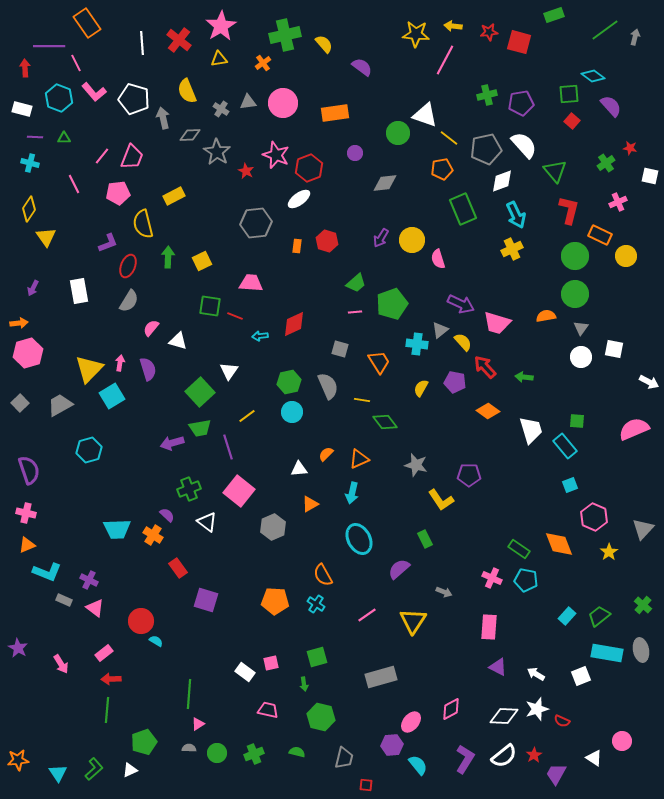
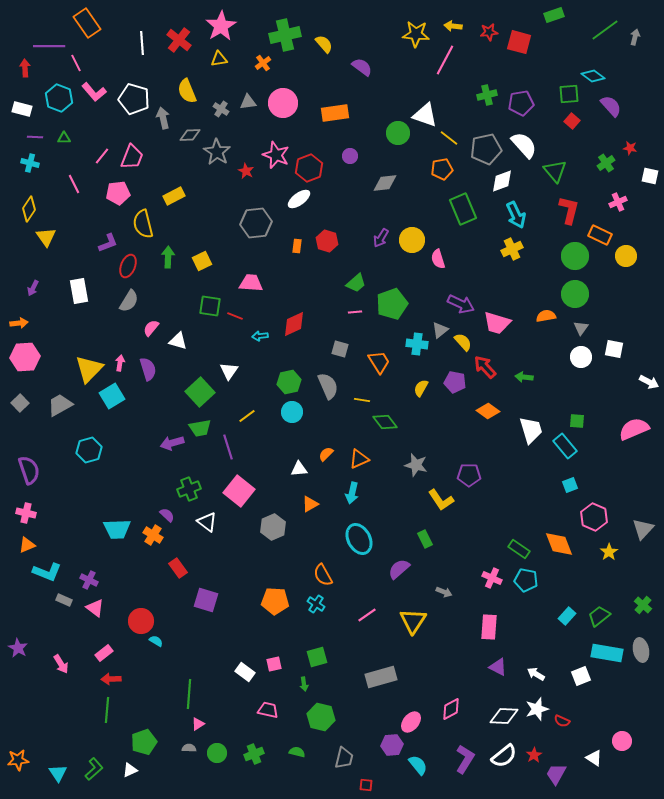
purple circle at (355, 153): moved 5 px left, 3 px down
pink hexagon at (28, 353): moved 3 px left, 4 px down; rotated 12 degrees clockwise
pink square at (271, 663): moved 3 px right, 1 px down
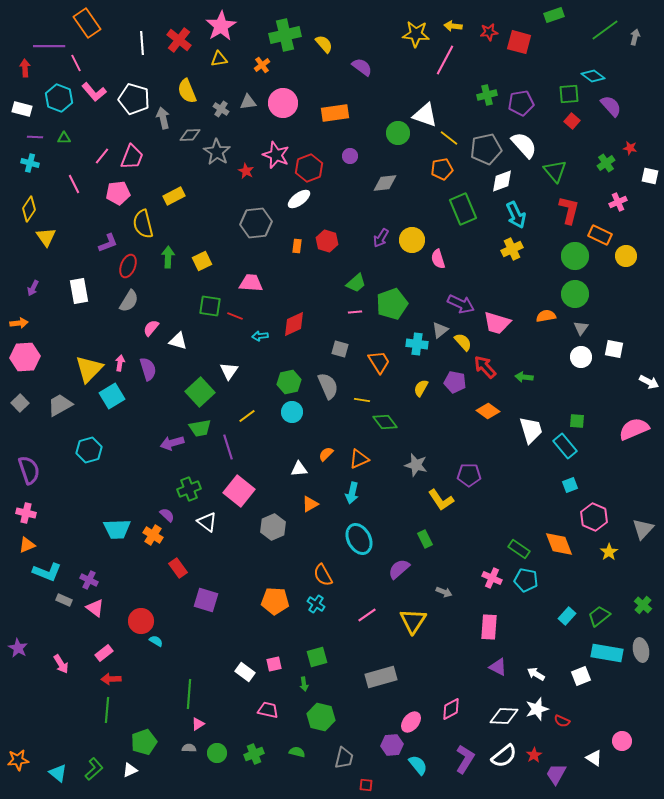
orange cross at (263, 63): moved 1 px left, 2 px down
cyan triangle at (58, 773): rotated 18 degrees counterclockwise
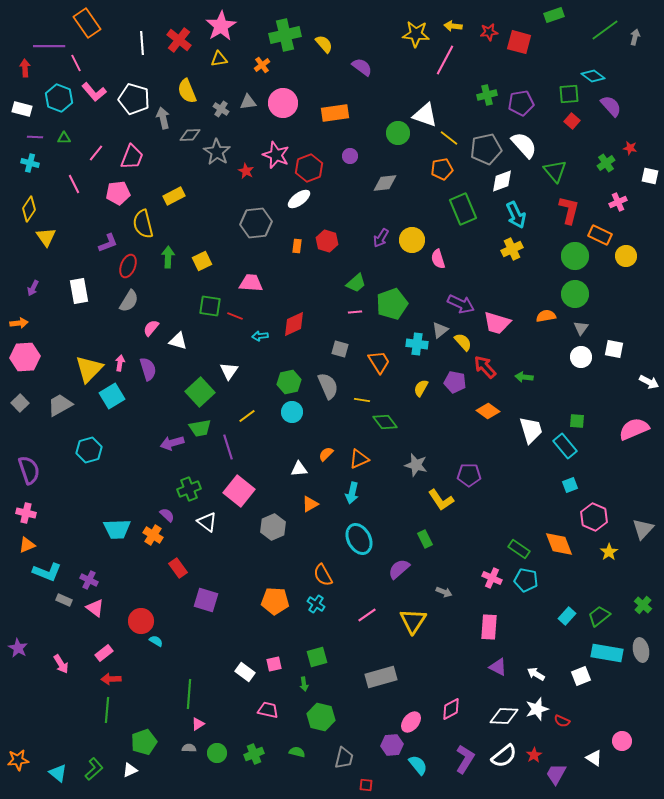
pink line at (102, 156): moved 6 px left, 3 px up
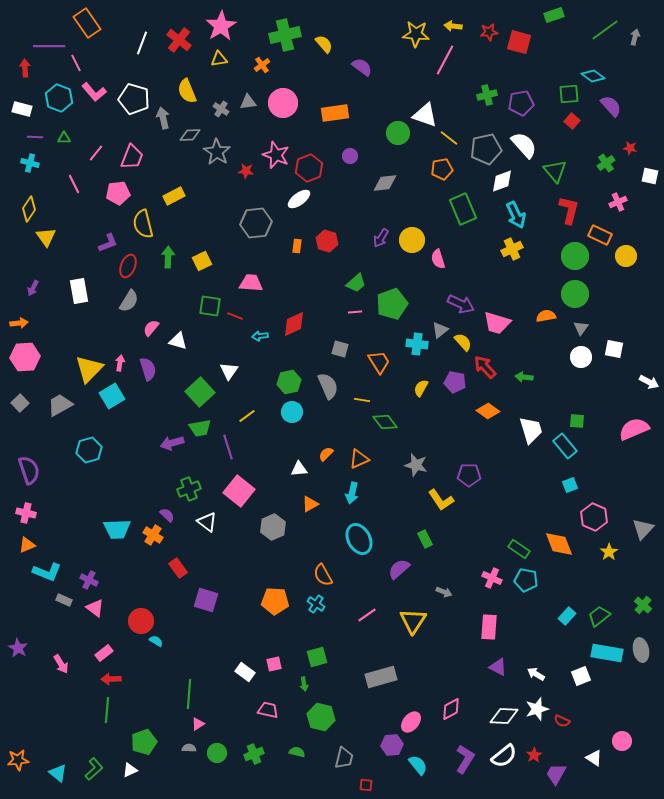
white line at (142, 43): rotated 25 degrees clockwise
red star at (246, 171): rotated 21 degrees counterclockwise
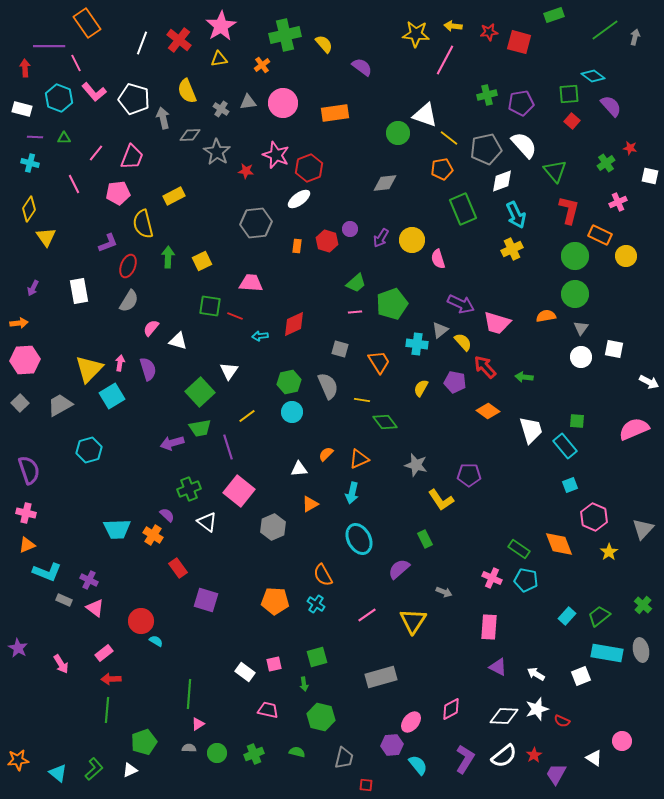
purple circle at (350, 156): moved 73 px down
pink hexagon at (25, 357): moved 3 px down
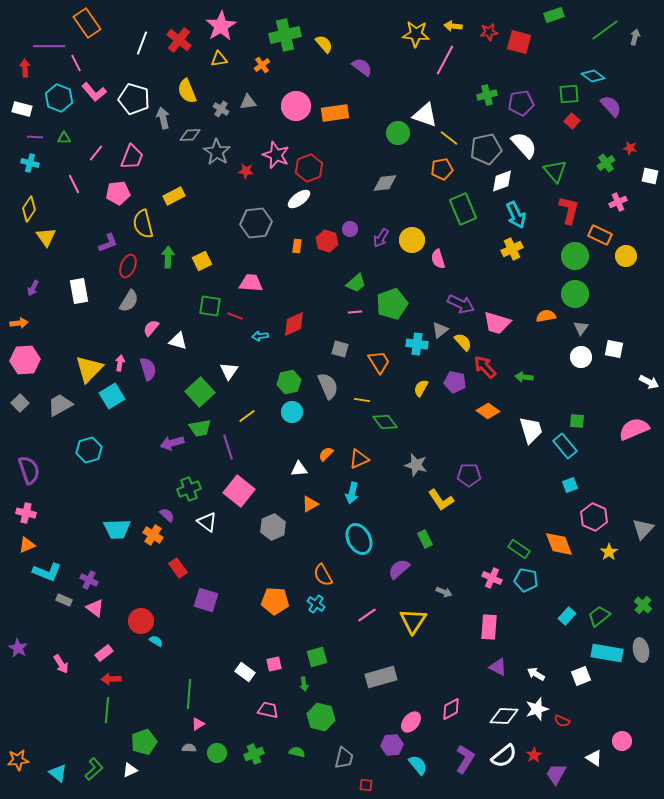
pink circle at (283, 103): moved 13 px right, 3 px down
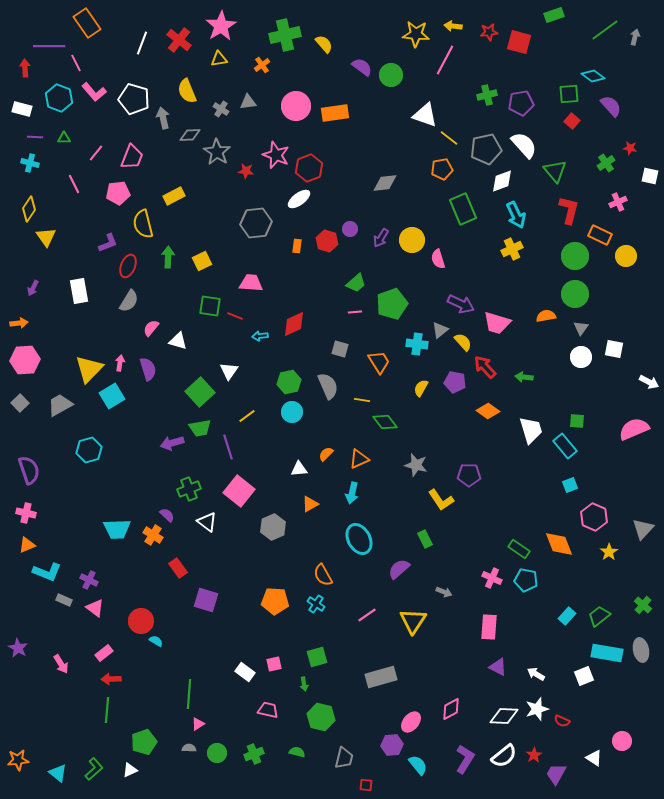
green circle at (398, 133): moved 7 px left, 58 px up
white square at (581, 676): moved 3 px right
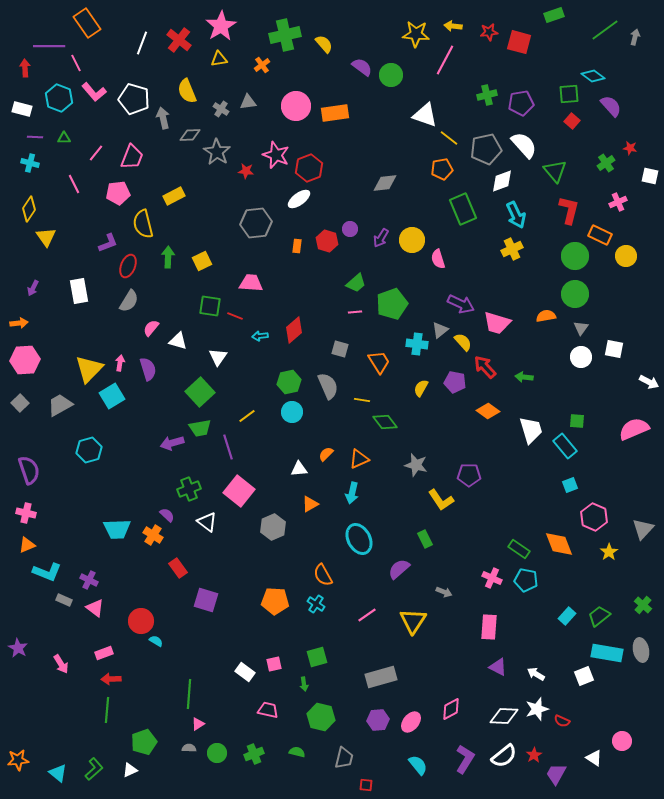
red diamond at (294, 324): moved 6 px down; rotated 16 degrees counterclockwise
white triangle at (229, 371): moved 11 px left, 14 px up
pink rectangle at (104, 653): rotated 18 degrees clockwise
purple hexagon at (392, 745): moved 14 px left, 25 px up
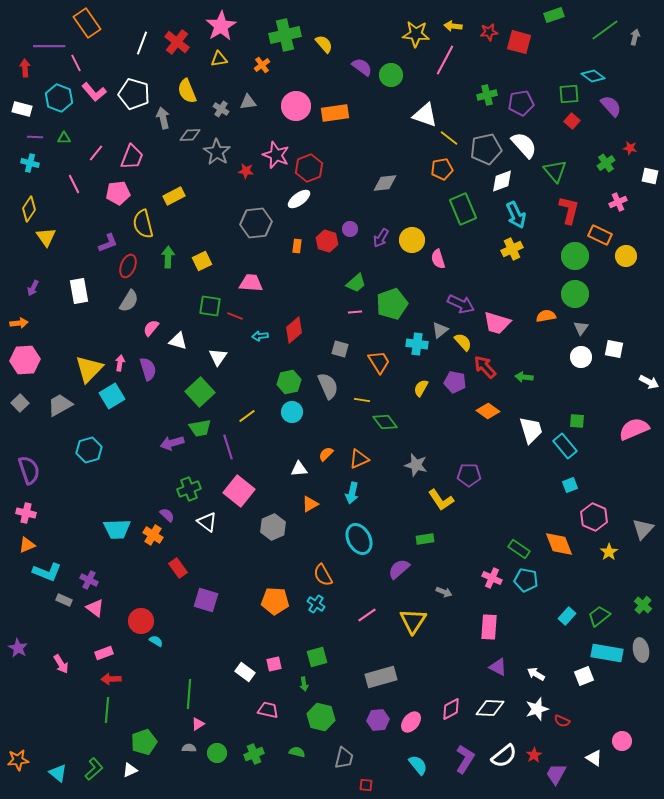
red cross at (179, 40): moved 2 px left, 2 px down
white pentagon at (134, 99): moved 5 px up
green rectangle at (425, 539): rotated 72 degrees counterclockwise
white diamond at (504, 716): moved 14 px left, 8 px up
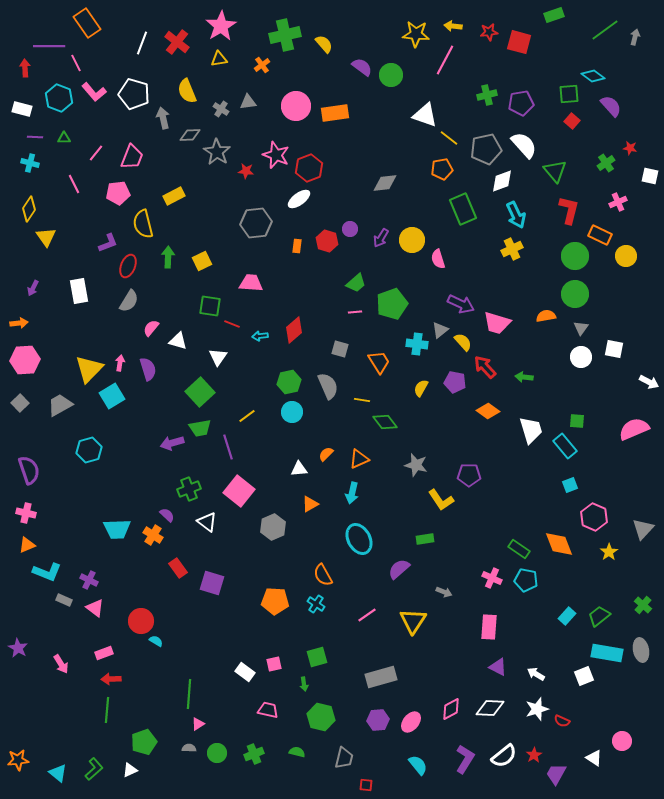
red line at (235, 316): moved 3 px left, 8 px down
purple square at (206, 600): moved 6 px right, 17 px up
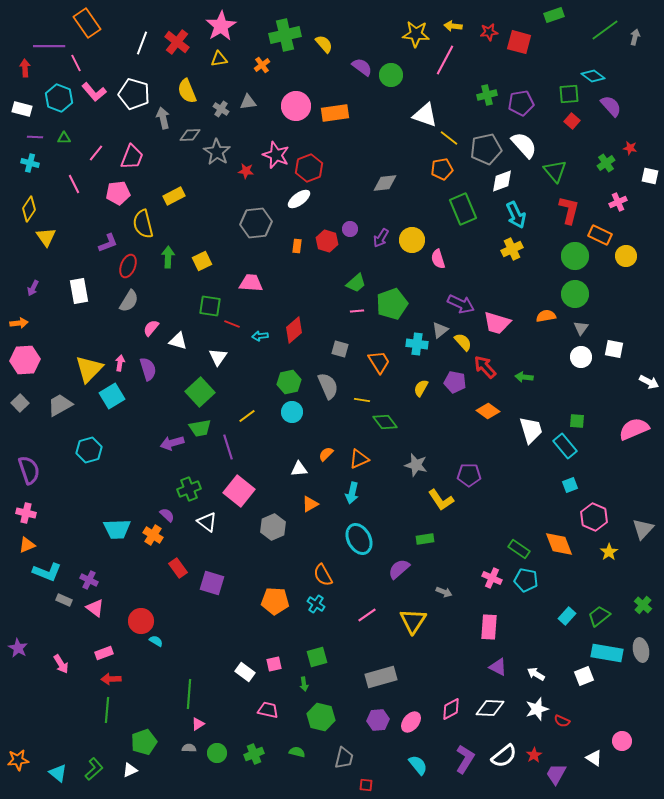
pink line at (355, 312): moved 2 px right, 1 px up
